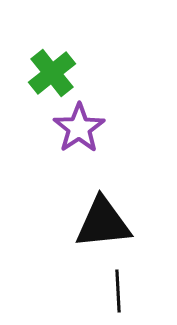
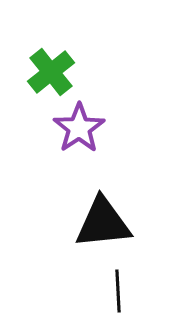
green cross: moved 1 px left, 1 px up
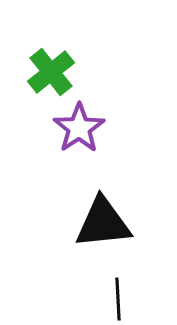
black line: moved 8 px down
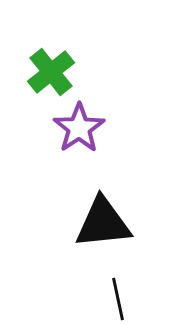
black line: rotated 9 degrees counterclockwise
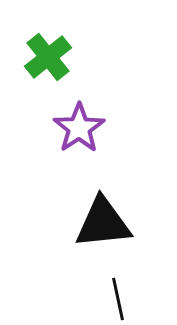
green cross: moved 3 px left, 15 px up
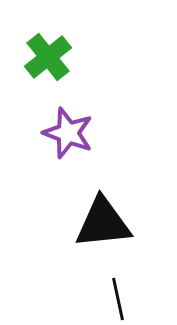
purple star: moved 11 px left, 5 px down; rotated 18 degrees counterclockwise
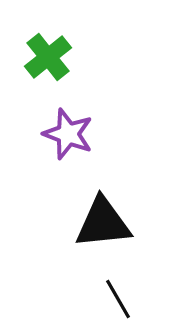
purple star: moved 1 px down
black line: rotated 18 degrees counterclockwise
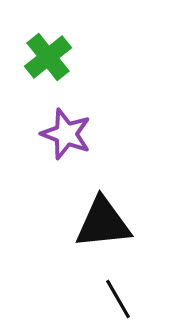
purple star: moved 2 px left
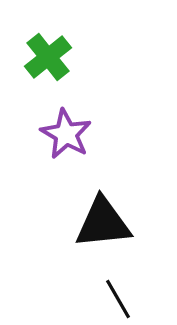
purple star: rotated 9 degrees clockwise
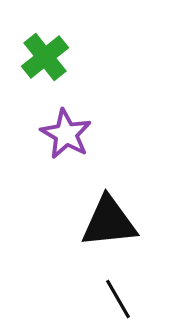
green cross: moved 3 px left
black triangle: moved 6 px right, 1 px up
